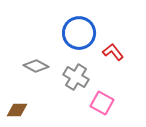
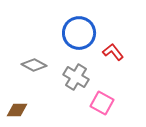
gray diamond: moved 2 px left, 1 px up
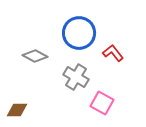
red L-shape: moved 1 px down
gray diamond: moved 1 px right, 9 px up
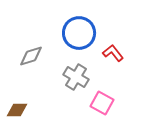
gray diamond: moved 4 px left; rotated 45 degrees counterclockwise
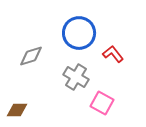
red L-shape: moved 1 px down
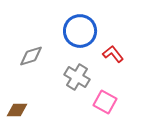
blue circle: moved 1 px right, 2 px up
gray cross: moved 1 px right
pink square: moved 3 px right, 1 px up
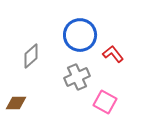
blue circle: moved 4 px down
gray diamond: rotated 25 degrees counterclockwise
gray cross: rotated 35 degrees clockwise
brown diamond: moved 1 px left, 7 px up
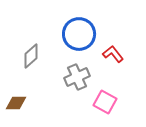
blue circle: moved 1 px left, 1 px up
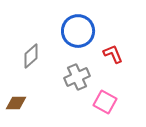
blue circle: moved 1 px left, 3 px up
red L-shape: rotated 15 degrees clockwise
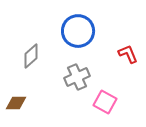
red L-shape: moved 15 px right
